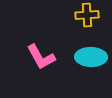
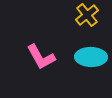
yellow cross: rotated 35 degrees counterclockwise
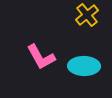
cyan ellipse: moved 7 px left, 9 px down
